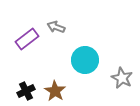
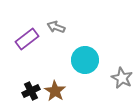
black cross: moved 5 px right
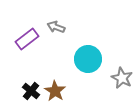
cyan circle: moved 3 px right, 1 px up
black cross: rotated 24 degrees counterclockwise
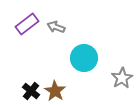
purple rectangle: moved 15 px up
cyan circle: moved 4 px left, 1 px up
gray star: rotated 15 degrees clockwise
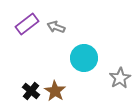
gray star: moved 2 px left
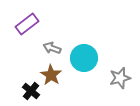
gray arrow: moved 4 px left, 21 px down
gray star: rotated 15 degrees clockwise
brown star: moved 4 px left, 16 px up
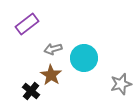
gray arrow: moved 1 px right, 1 px down; rotated 36 degrees counterclockwise
gray star: moved 1 px right, 6 px down
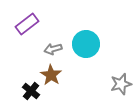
cyan circle: moved 2 px right, 14 px up
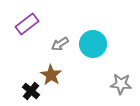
cyan circle: moved 7 px right
gray arrow: moved 7 px right, 5 px up; rotated 18 degrees counterclockwise
gray star: rotated 20 degrees clockwise
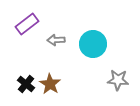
gray arrow: moved 4 px left, 4 px up; rotated 30 degrees clockwise
brown star: moved 1 px left, 9 px down
gray star: moved 3 px left, 4 px up
black cross: moved 5 px left, 7 px up
